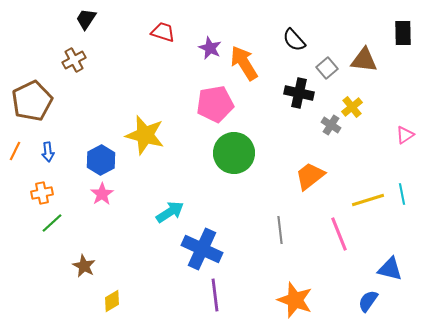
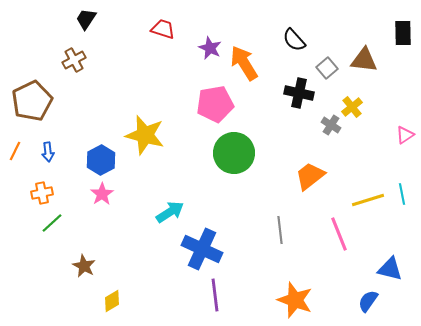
red trapezoid: moved 3 px up
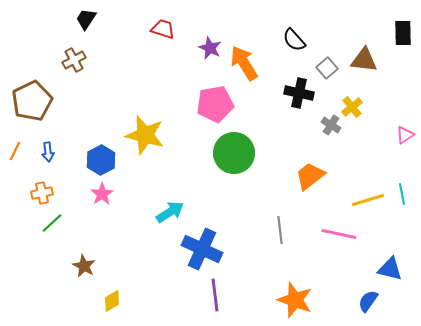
pink line: rotated 56 degrees counterclockwise
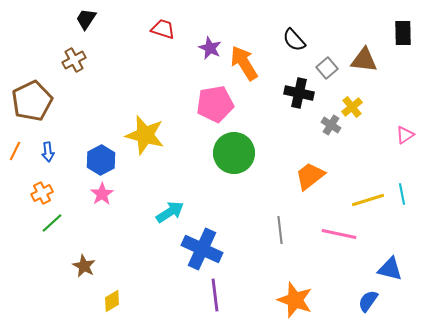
orange cross: rotated 15 degrees counterclockwise
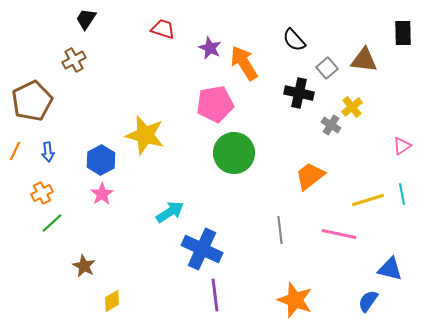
pink triangle: moved 3 px left, 11 px down
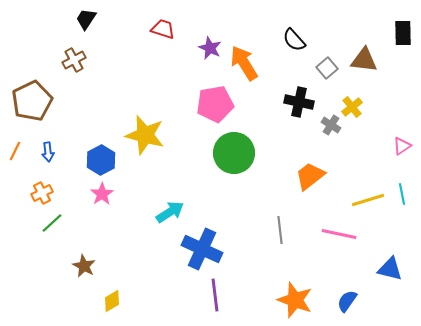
black cross: moved 9 px down
blue semicircle: moved 21 px left
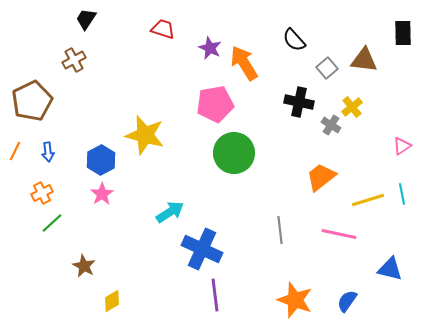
orange trapezoid: moved 11 px right, 1 px down
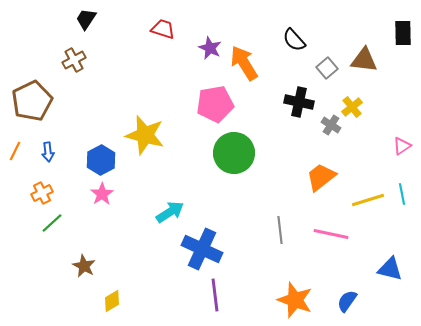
pink line: moved 8 px left
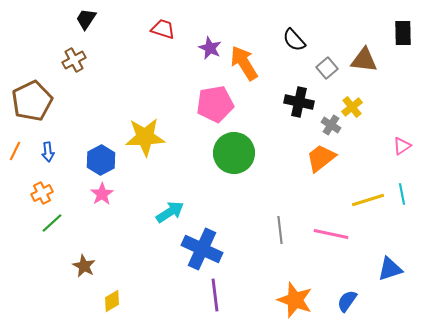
yellow star: moved 2 px down; rotated 18 degrees counterclockwise
orange trapezoid: moved 19 px up
blue triangle: rotated 32 degrees counterclockwise
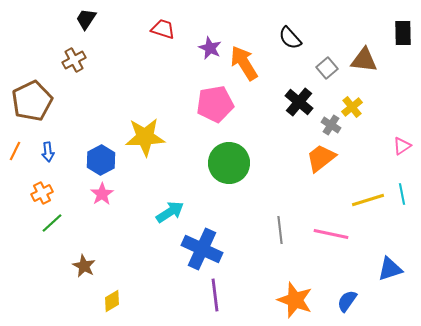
black semicircle: moved 4 px left, 2 px up
black cross: rotated 28 degrees clockwise
green circle: moved 5 px left, 10 px down
